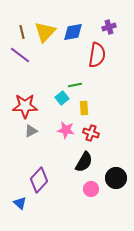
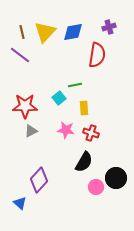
cyan square: moved 3 px left
pink circle: moved 5 px right, 2 px up
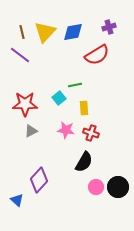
red semicircle: rotated 50 degrees clockwise
red star: moved 2 px up
black circle: moved 2 px right, 9 px down
blue triangle: moved 3 px left, 3 px up
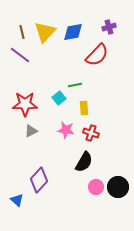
red semicircle: rotated 15 degrees counterclockwise
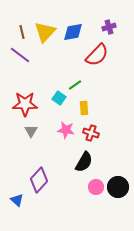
green line: rotated 24 degrees counterclockwise
cyan square: rotated 16 degrees counterclockwise
gray triangle: rotated 32 degrees counterclockwise
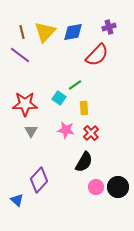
red cross: rotated 28 degrees clockwise
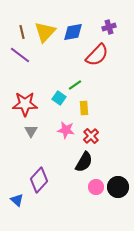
red cross: moved 3 px down
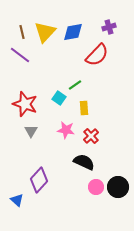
red star: rotated 20 degrees clockwise
black semicircle: rotated 95 degrees counterclockwise
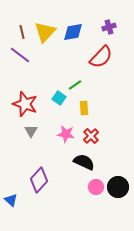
red semicircle: moved 4 px right, 2 px down
pink star: moved 4 px down
blue triangle: moved 6 px left
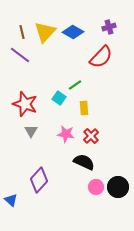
blue diamond: rotated 40 degrees clockwise
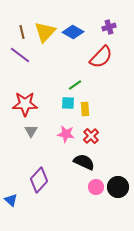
cyan square: moved 9 px right, 5 px down; rotated 32 degrees counterclockwise
red star: rotated 20 degrees counterclockwise
yellow rectangle: moved 1 px right, 1 px down
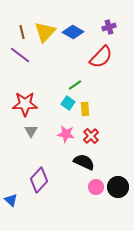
cyan square: rotated 32 degrees clockwise
